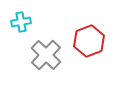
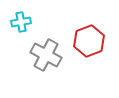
gray cross: rotated 16 degrees counterclockwise
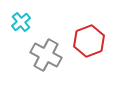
cyan cross: rotated 30 degrees counterclockwise
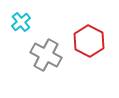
red hexagon: rotated 12 degrees counterclockwise
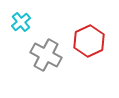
red hexagon: rotated 8 degrees clockwise
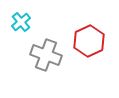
gray cross: rotated 8 degrees counterclockwise
